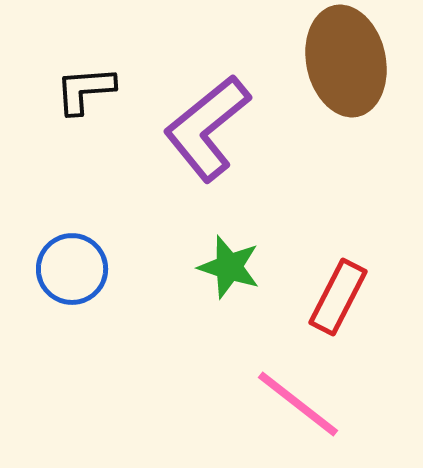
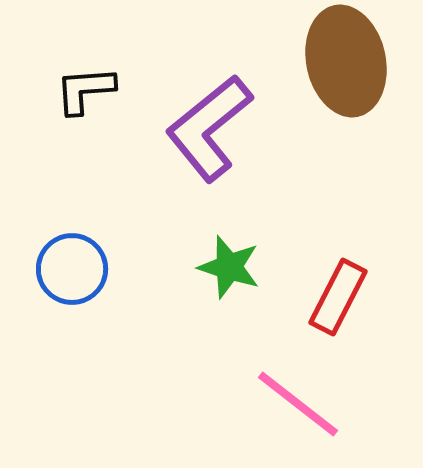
purple L-shape: moved 2 px right
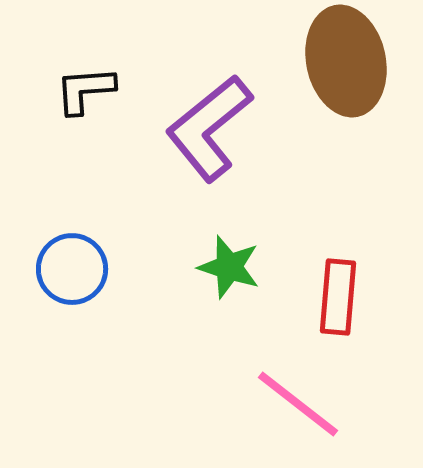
red rectangle: rotated 22 degrees counterclockwise
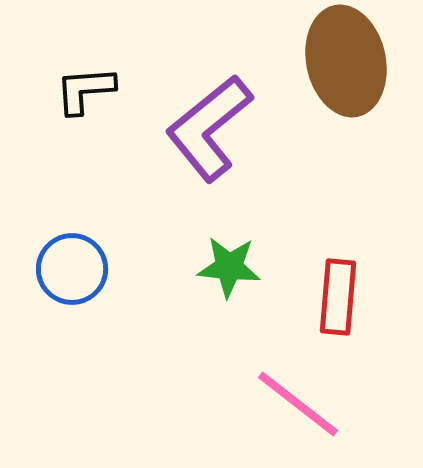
green star: rotated 12 degrees counterclockwise
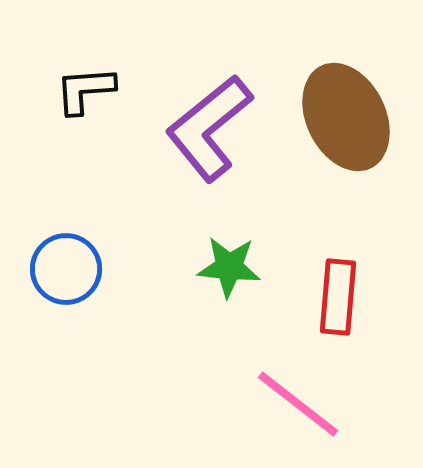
brown ellipse: moved 56 px down; rotated 14 degrees counterclockwise
blue circle: moved 6 px left
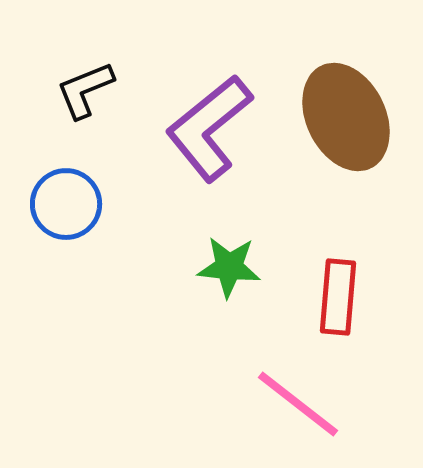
black L-shape: rotated 18 degrees counterclockwise
blue circle: moved 65 px up
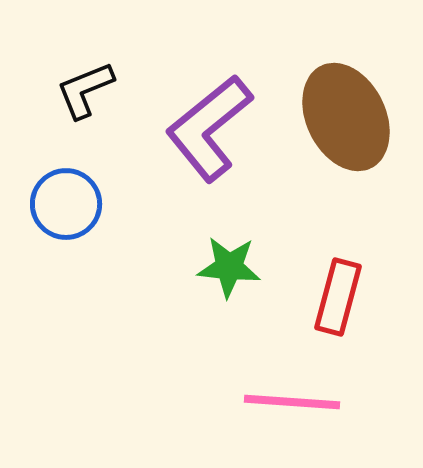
red rectangle: rotated 10 degrees clockwise
pink line: moved 6 px left, 2 px up; rotated 34 degrees counterclockwise
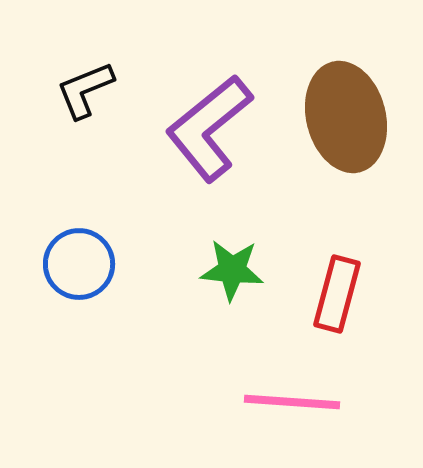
brown ellipse: rotated 12 degrees clockwise
blue circle: moved 13 px right, 60 px down
green star: moved 3 px right, 3 px down
red rectangle: moved 1 px left, 3 px up
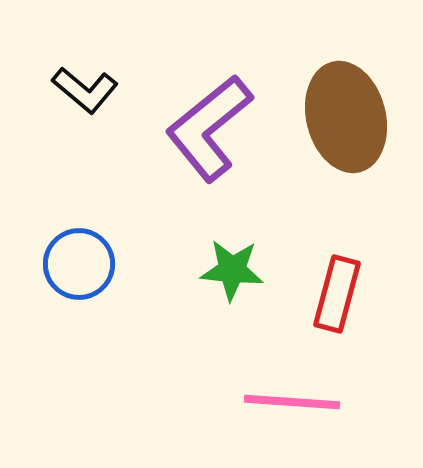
black L-shape: rotated 118 degrees counterclockwise
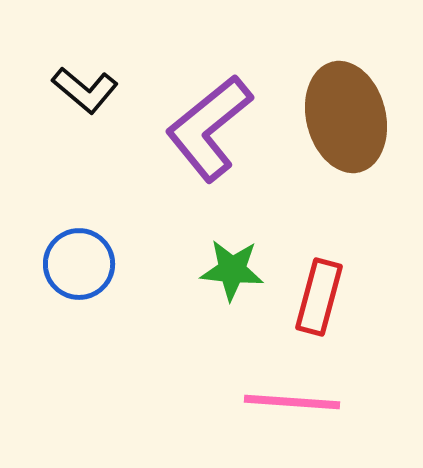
red rectangle: moved 18 px left, 3 px down
